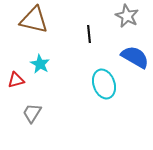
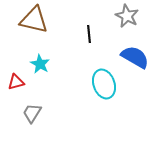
red triangle: moved 2 px down
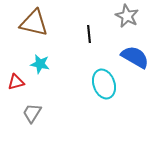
brown triangle: moved 3 px down
cyan star: rotated 18 degrees counterclockwise
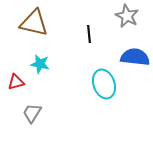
blue semicircle: rotated 24 degrees counterclockwise
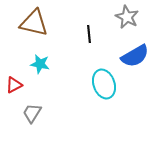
gray star: moved 1 px down
blue semicircle: moved 1 px up; rotated 144 degrees clockwise
red triangle: moved 2 px left, 3 px down; rotated 12 degrees counterclockwise
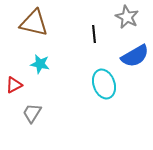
black line: moved 5 px right
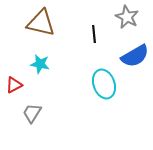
brown triangle: moved 7 px right
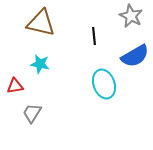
gray star: moved 4 px right, 1 px up
black line: moved 2 px down
red triangle: moved 1 px right, 1 px down; rotated 18 degrees clockwise
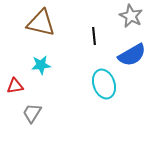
blue semicircle: moved 3 px left, 1 px up
cyan star: moved 1 px right, 1 px down; rotated 18 degrees counterclockwise
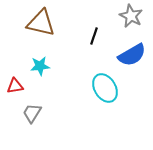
black line: rotated 24 degrees clockwise
cyan star: moved 1 px left, 1 px down
cyan ellipse: moved 1 px right, 4 px down; rotated 12 degrees counterclockwise
